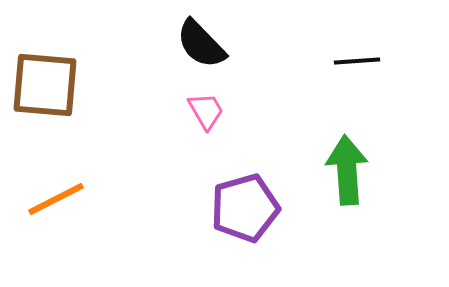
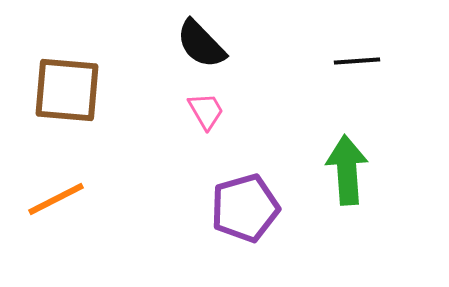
brown square: moved 22 px right, 5 px down
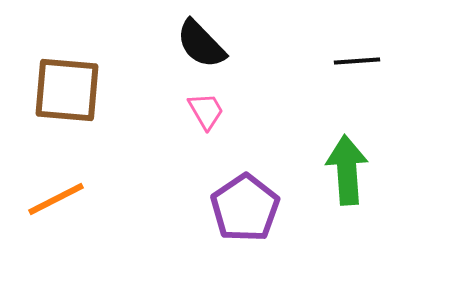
purple pentagon: rotated 18 degrees counterclockwise
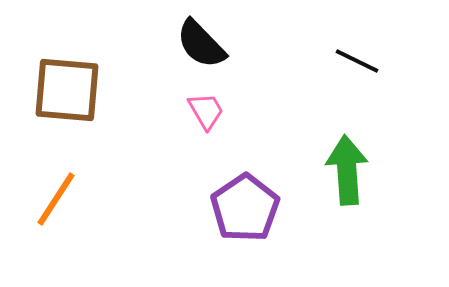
black line: rotated 30 degrees clockwise
orange line: rotated 30 degrees counterclockwise
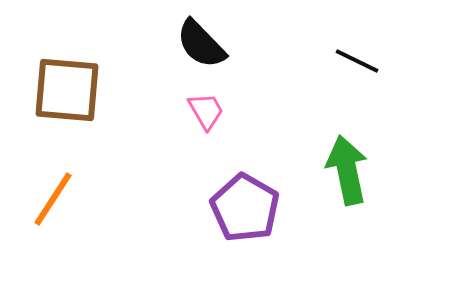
green arrow: rotated 8 degrees counterclockwise
orange line: moved 3 px left
purple pentagon: rotated 8 degrees counterclockwise
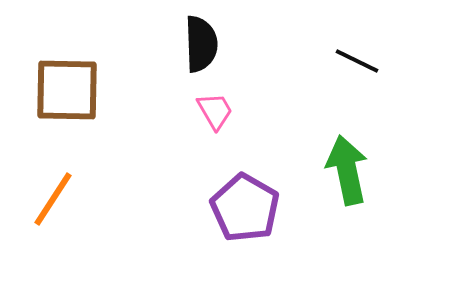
black semicircle: rotated 138 degrees counterclockwise
brown square: rotated 4 degrees counterclockwise
pink trapezoid: moved 9 px right
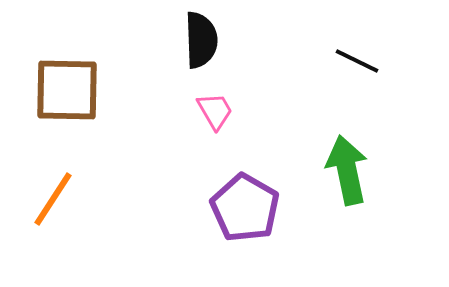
black semicircle: moved 4 px up
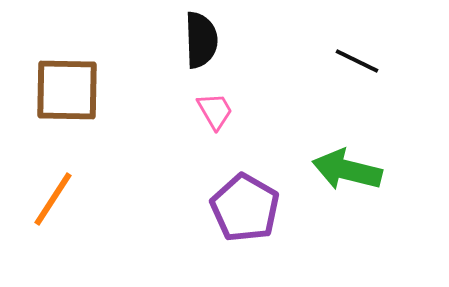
green arrow: rotated 64 degrees counterclockwise
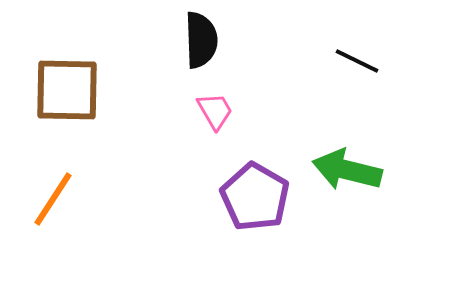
purple pentagon: moved 10 px right, 11 px up
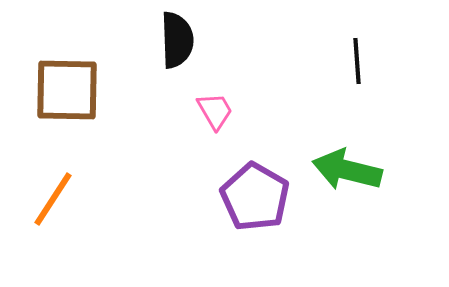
black semicircle: moved 24 px left
black line: rotated 60 degrees clockwise
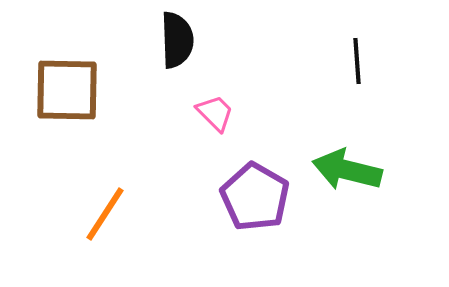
pink trapezoid: moved 2 px down; rotated 15 degrees counterclockwise
orange line: moved 52 px right, 15 px down
